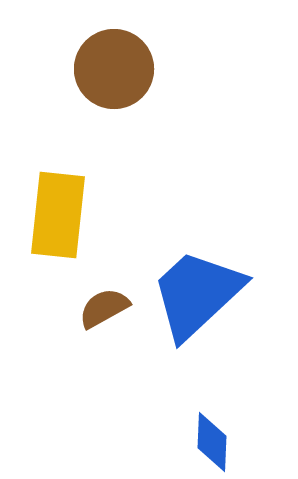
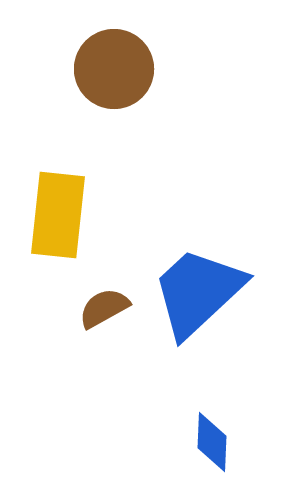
blue trapezoid: moved 1 px right, 2 px up
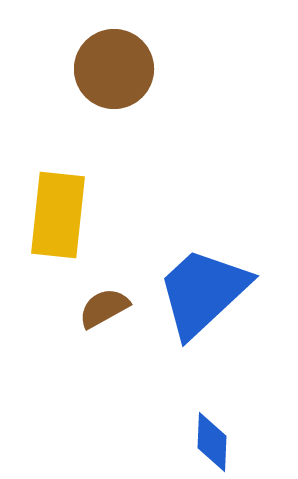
blue trapezoid: moved 5 px right
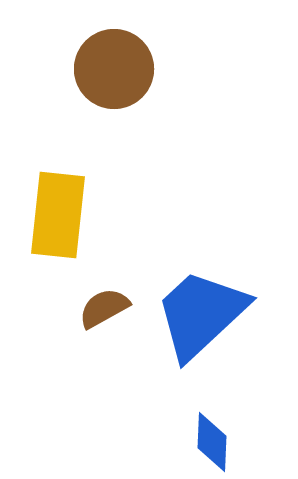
blue trapezoid: moved 2 px left, 22 px down
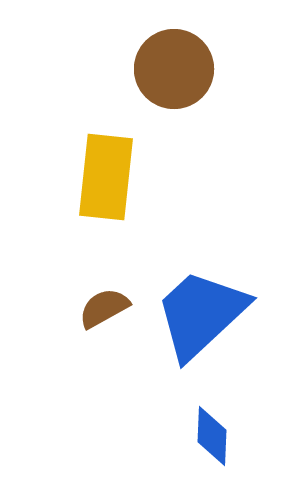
brown circle: moved 60 px right
yellow rectangle: moved 48 px right, 38 px up
blue diamond: moved 6 px up
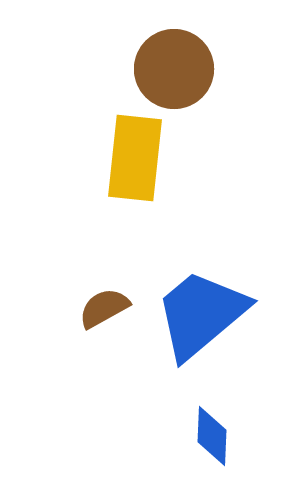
yellow rectangle: moved 29 px right, 19 px up
blue trapezoid: rotated 3 degrees clockwise
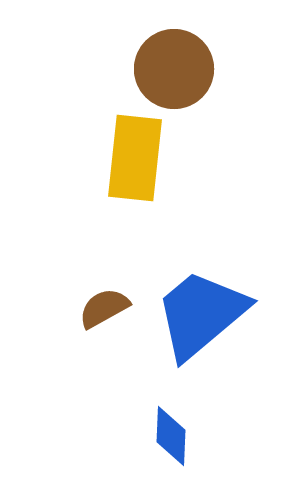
blue diamond: moved 41 px left
